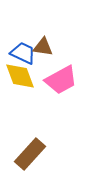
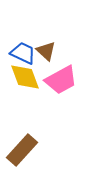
brown triangle: moved 3 px right, 4 px down; rotated 35 degrees clockwise
yellow diamond: moved 5 px right, 1 px down
brown rectangle: moved 8 px left, 4 px up
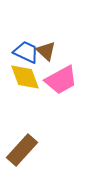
blue trapezoid: moved 3 px right, 1 px up
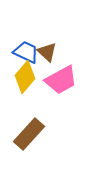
brown triangle: moved 1 px right, 1 px down
yellow diamond: rotated 60 degrees clockwise
brown rectangle: moved 7 px right, 16 px up
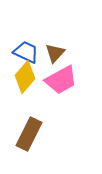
brown triangle: moved 8 px right, 1 px down; rotated 30 degrees clockwise
brown rectangle: rotated 16 degrees counterclockwise
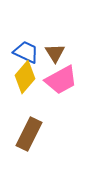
brown triangle: rotated 15 degrees counterclockwise
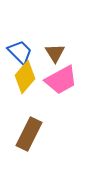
blue trapezoid: moved 6 px left; rotated 20 degrees clockwise
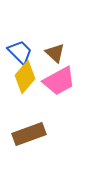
brown triangle: rotated 15 degrees counterclockwise
pink trapezoid: moved 2 px left, 1 px down
brown rectangle: rotated 44 degrees clockwise
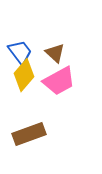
blue trapezoid: rotated 8 degrees clockwise
yellow diamond: moved 1 px left, 2 px up
